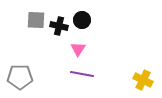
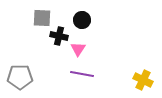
gray square: moved 6 px right, 2 px up
black cross: moved 10 px down
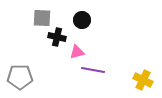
black cross: moved 2 px left, 1 px down
pink triangle: moved 1 px left, 3 px down; rotated 42 degrees clockwise
purple line: moved 11 px right, 4 px up
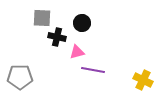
black circle: moved 3 px down
